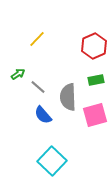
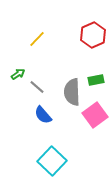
red hexagon: moved 1 px left, 11 px up
gray line: moved 1 px left
gray semicircle: moved 4 px right, 5 px up
pink square: rotated 20 degrees counterclockwise
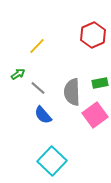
yellow line: moved 7 px down
green rectangle: moved 4 px right, 3 px down
gray line: moved 1 px right, 1 px down
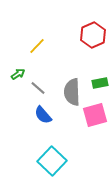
pink square: rotated 20 degrees clockwise
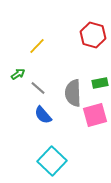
red hexagon: rotated 20 degrees counterclockwise
gray semicircle: moved 1 px right, 1 px down
